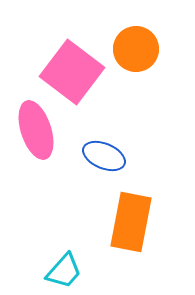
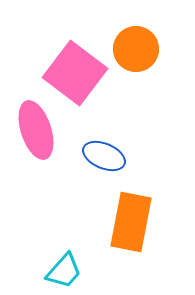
pink square: moved 3 px right, 1 px down
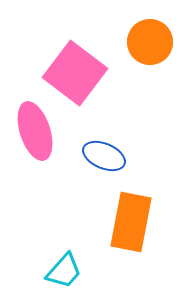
orange circle: moved 14 px right, 7 px up
pink ellipse: moved 1 px left, 1 px down
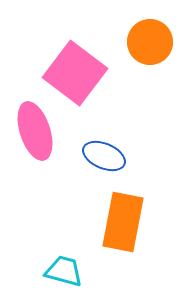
orange rectangle: moved 8 px left
cyan trapezoid: rotated 117 degrees counterclockwise
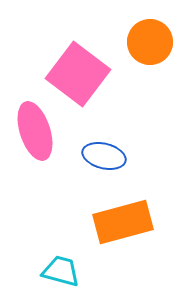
pink square: moved 3 px right, 1 px down
blue ellipse: rotated 9 degrees counterclockwise
orange rectangle: rotated 64 degrees clockwise
cyan trapezoid: moved 3 px left
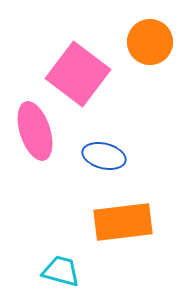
orange rectangle: rotated 8 degrees clockwise
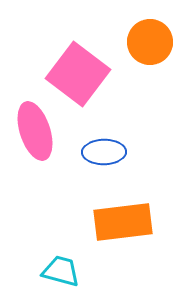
blue ellipse: moved 4 px up; rotated 15 degrees counterclockwise
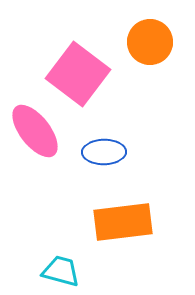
pink ellipse: rotated 20 degrees counterclockwise
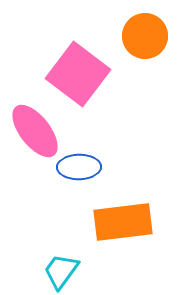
orange circle: moved 5 px left, 6 px up
blue ellipse: moved 25 px left, 15 px down
cyan trapezoid: rotated 69 degrees counterclockwise
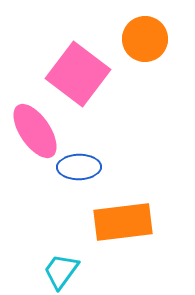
orange circle: moved 3 px down
pink ellipse: rotated 4 degrees clockwise
